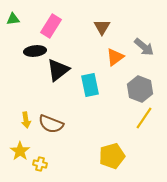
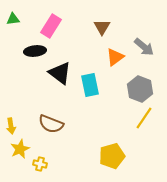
black triangle: moved 2 px right, 3 px down; rotated 45 degrees counterclockwise
yellow arrow: moved 15 px left, 6 px down
yellow star: moved 2 px up; rotated 12 degrees clockwise
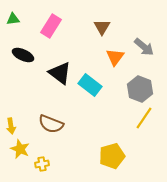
black ellipse: moved 12 px left, 4 px down; rotated 30 degrees clockwise
orange triangle: rotated 18 degrees counterclockwise
cyan rectangle: rotated 40 degrees counterclockwise
yellow star: rotated 24 degrees counterclockwise
yellow cross: moved 2 px right; rotated 24 degrees counterclockwise
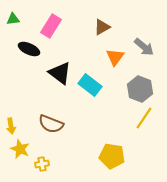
brown triangle: rotated 30 degrees clockwise
black ellipse: moved 6 px right, 6 px up
yellow pentagon: rotated 25 degrees clockwise
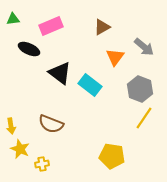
pink rectangle: rotated 35 degrees clockwise
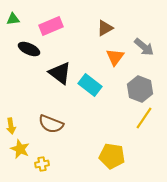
brown triangle: moved 3 px right, 1 px down
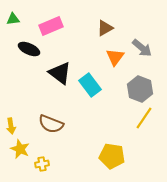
gray arrow: moved 2 px left, 1 px down
cyan rectangle: rotated 15 degrees clockwise
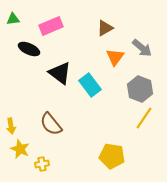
brown semicircle: rotated 30 degrees clockwise
